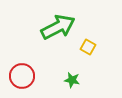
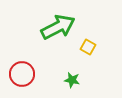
red circle: moved 2 px up
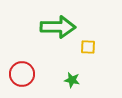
green arrow: rotated 28 degrees clockwise
yellow square: rotated 28 degrees counterclockwise
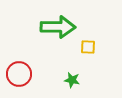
red circle: moved 3 px left
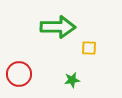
yellow square: moved 1 px right, 1 px down
green star: rotated 21 degrees counterclockwise
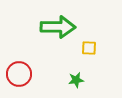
green star: moved 4 px right
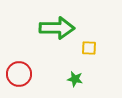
green arrow: moved 1 px left, 1 px down
green star: moved 1 px left, 1 px up; rotated 21 degrees clockwise
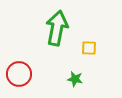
green arrow: rotated 80 degrees counterclockwise
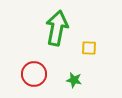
red circle: moved 15 px right
green star: moved 1 px left, 1 px down
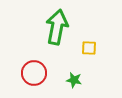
green arrow: moved 1 px up
red circle: moved 1 px up
